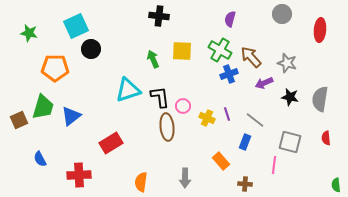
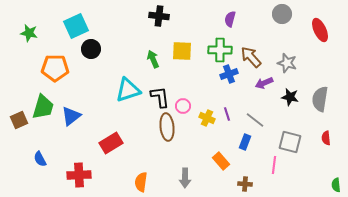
red ellipse: rotated 30 degrees counterclockwise
green cross: rotated 30 degrees counterclockwise
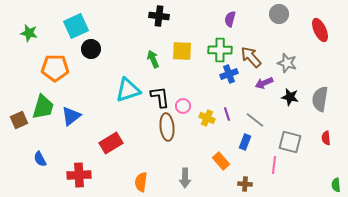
gray circle: moved 3 px left
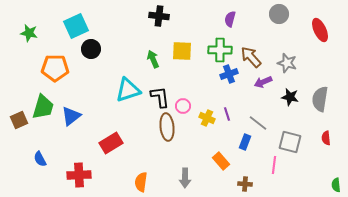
purple arrow: moved 1 px left, 1 px up
gray line: moved 3 px right, 3 px down
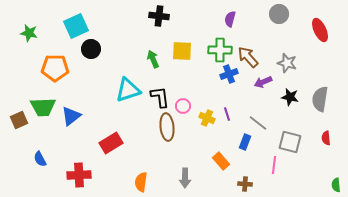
brown arrow: moved 3 px left
green trapezoid: rotated 72 degrees clockwise
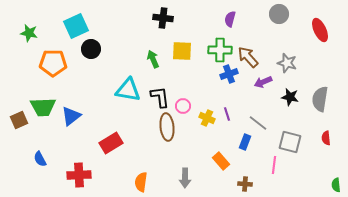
black cross: moved 4 px right, 2 px down
orange pentagon: moved 2 px left, 5 px up
cyan triangle: rotated 28 degrees clockwise
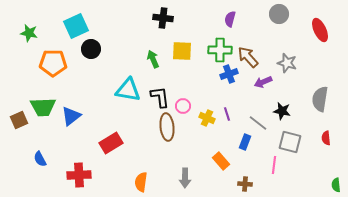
black star: moved 8 px left, 14 px down
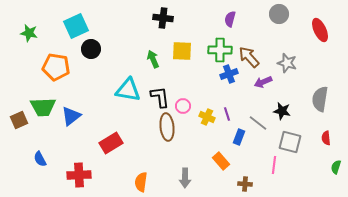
brown arrow: moved 1 px right
orange pentagon: moved 3 px right, 4 px down; rotated 8 degrees clockwise
yellow cross: moved 1 px up
blue rectangle: moved 6 px left, 5 px up
green semicircle: moved 18 px up; rotated 24 degrees clockwise
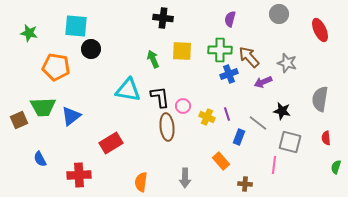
cyan square: rotated 30 degrees clockwise
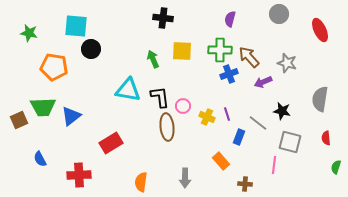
orange pentagon: moved 2 px left
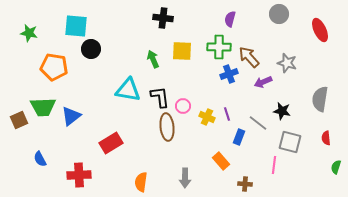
green cross: moved 1 px left, 3 px up
